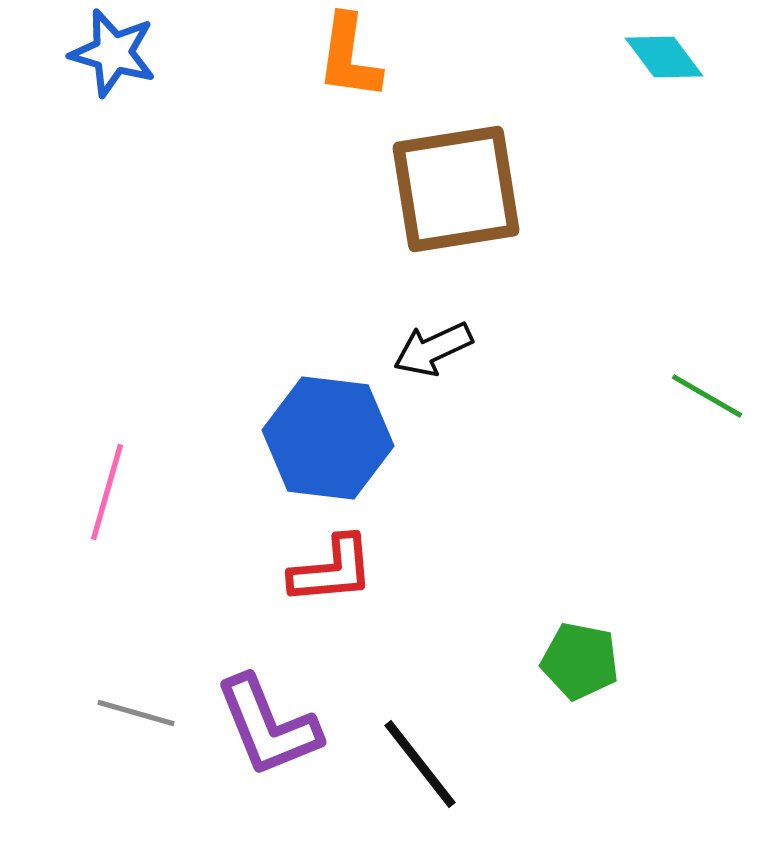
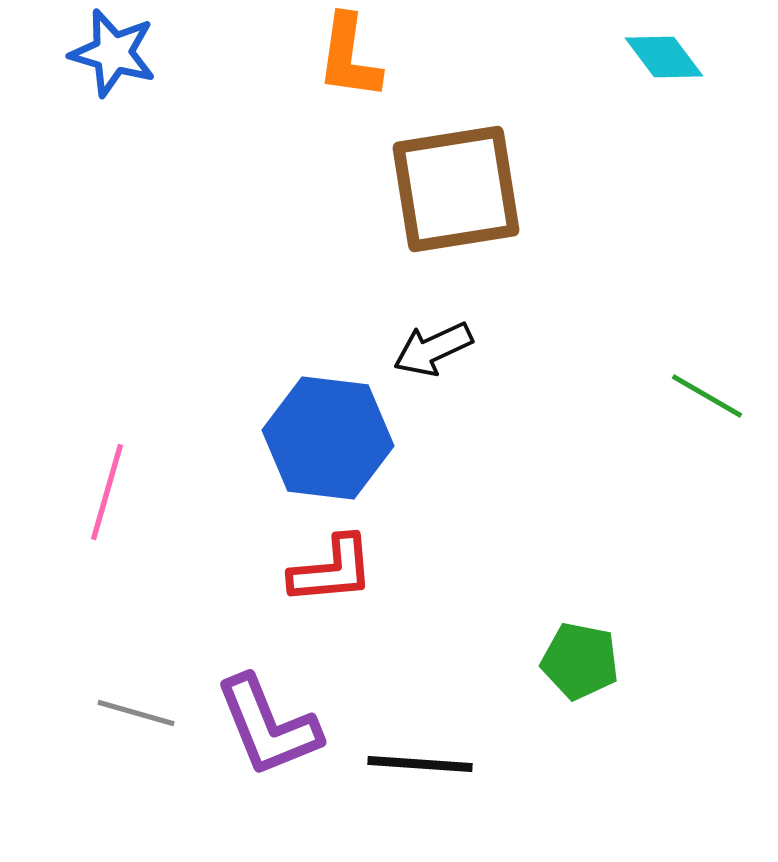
black line: rotated 48 degrees counterclockwise
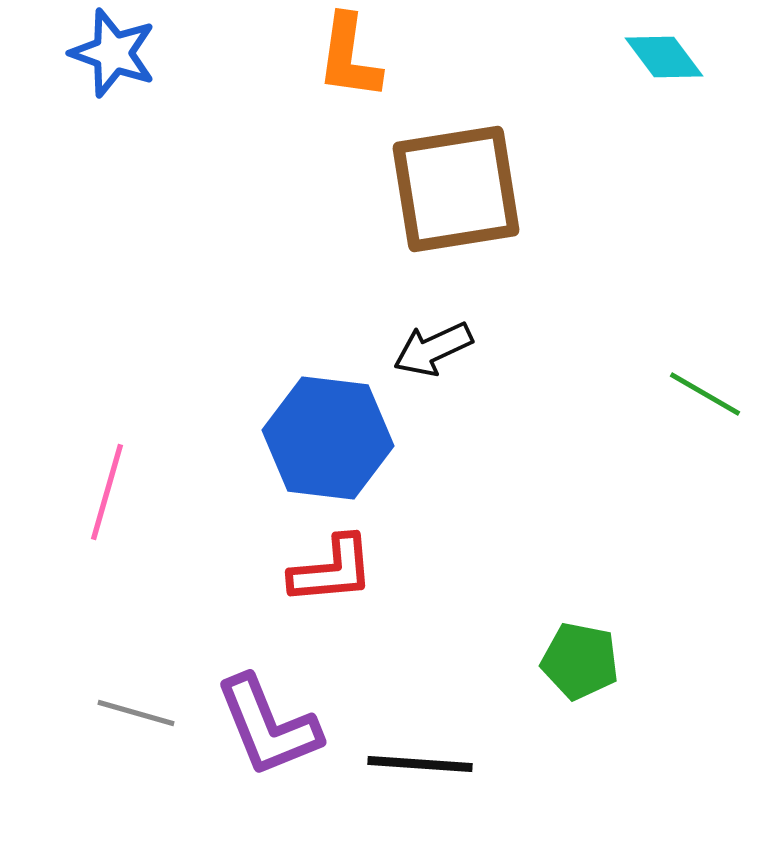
blue star: rotated 4 degrees clockwise
green line: moved 2 px left, 2 px up
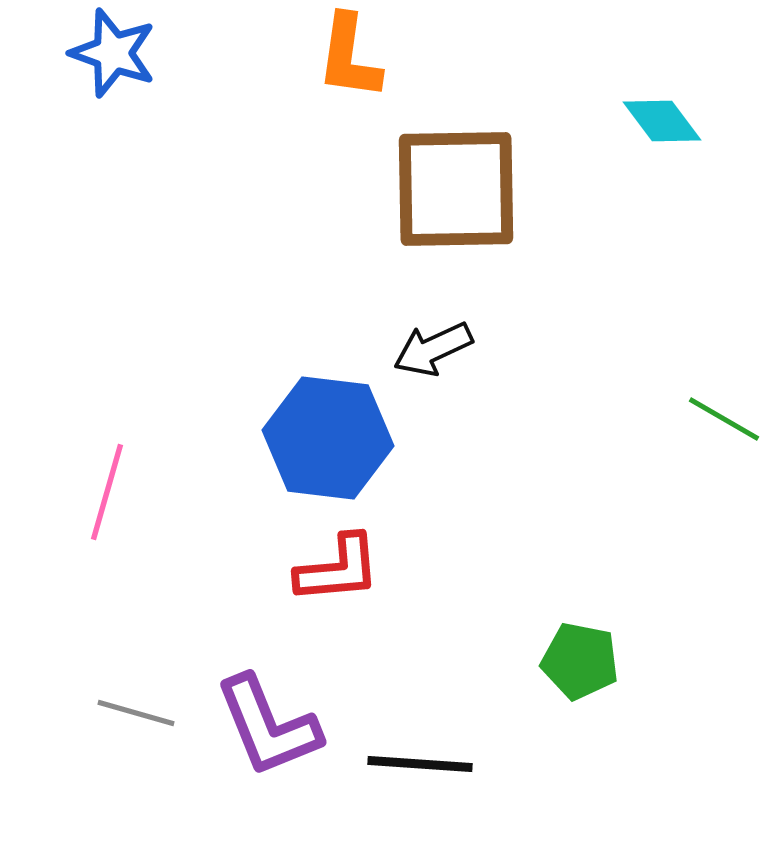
cyan diamond: moved 2 px left, 64 px down
brown square: rotated 8 degrees clockwise
green line: moved 19 px right, 25 px down
red L-shape: moved 6 px right, 1 px up
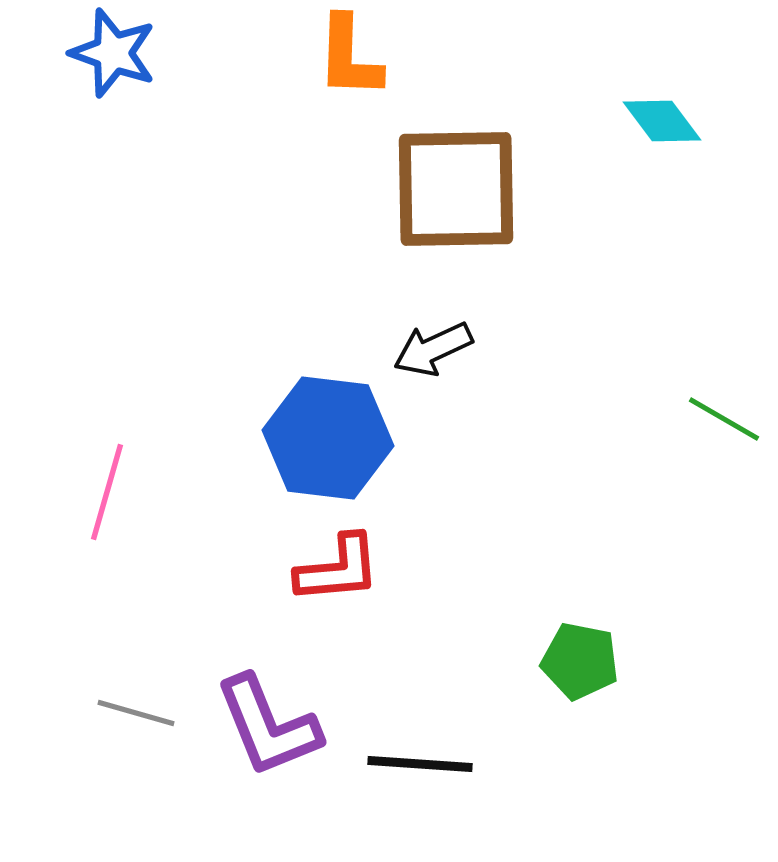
orange L-shape: rotated 6 degrees counterclockwise
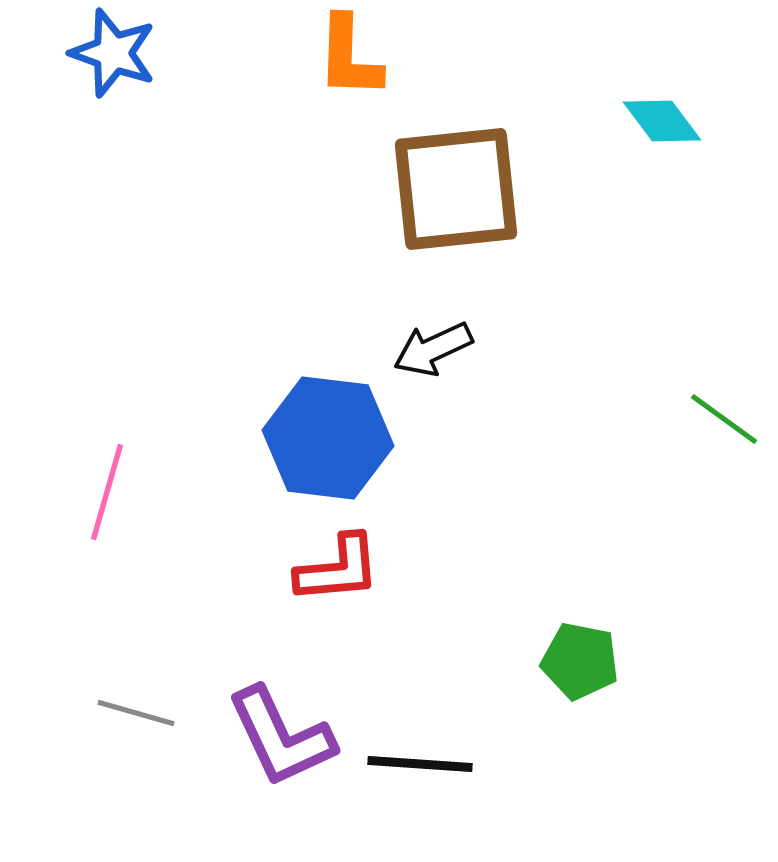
brown square: rotated 5 degrees counterclockwise
green line: rotated 6 degrees clockwise
purple L-shape: moved 13 px right, 11 px down; rotated 3 degrees counterclockwise
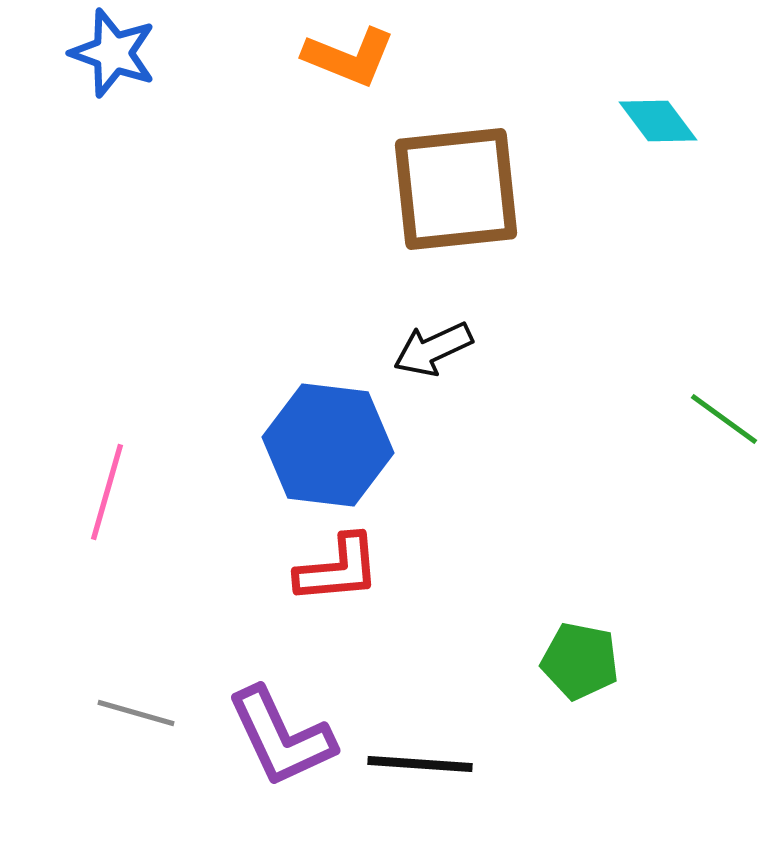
orange L-shape: rotated 70 degrees counterclockwise
cyan diamond: moved 4 px left
blue hexagon: moved 7 px down
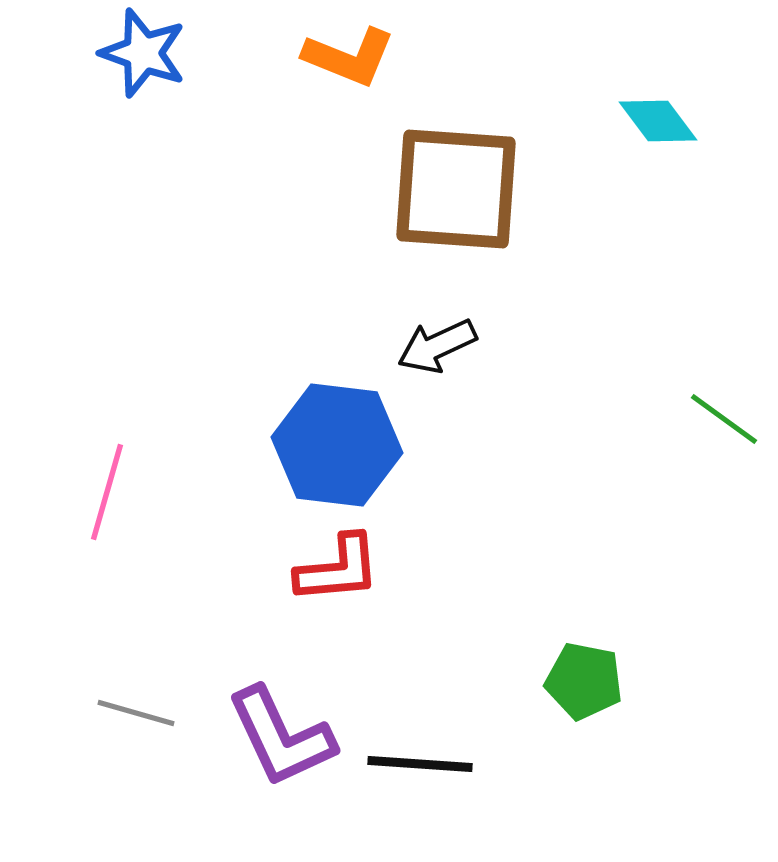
blue star: moved 30 px right
brown square: rotated 10 degrees clockwise
black arrow: moved 4 px right, 3 px up
blue hexagon: moved 9 px right
green pentagon: moved 4 px right, 20 px down
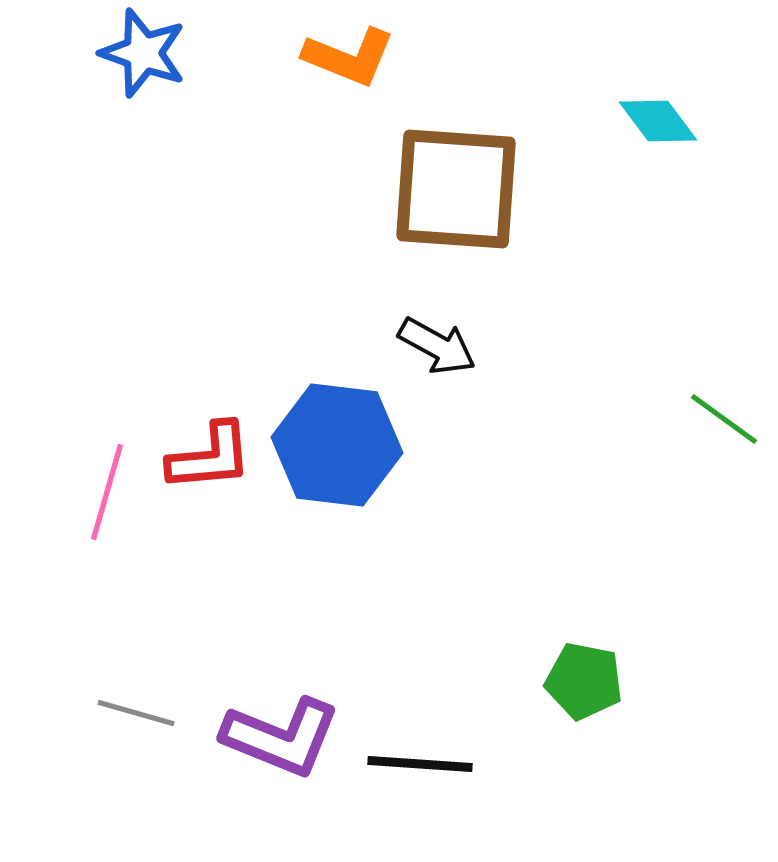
black arrow: rotated 126 degrees counterclockwise
red L-shape: moved 128 px left, 112 px up
purple L-shape: rotated 43 degrees counterclockwise
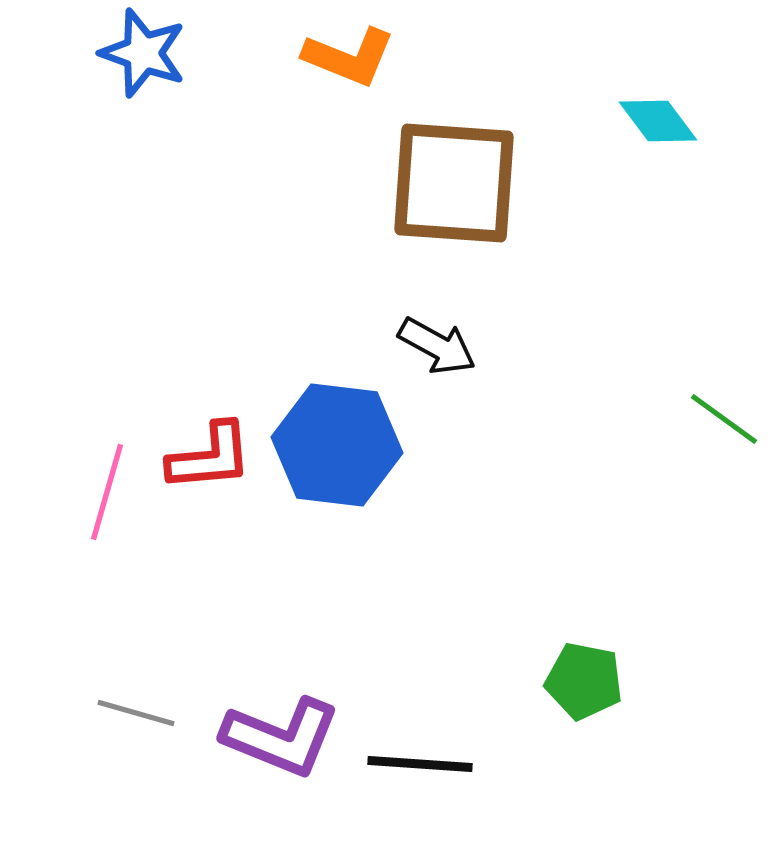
brown square: moved 2 px left, 6 px up
